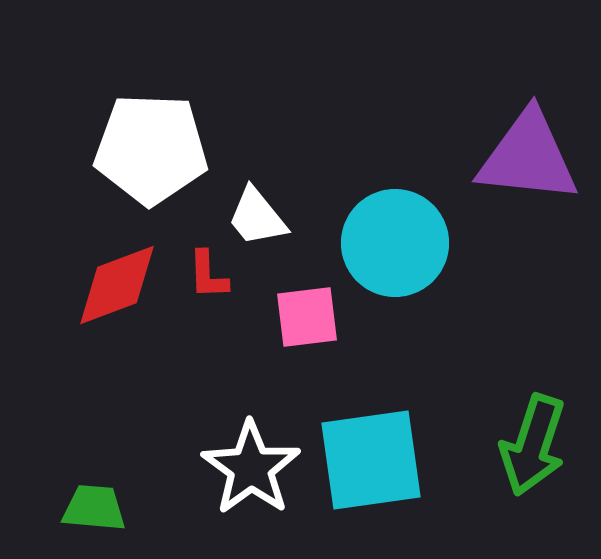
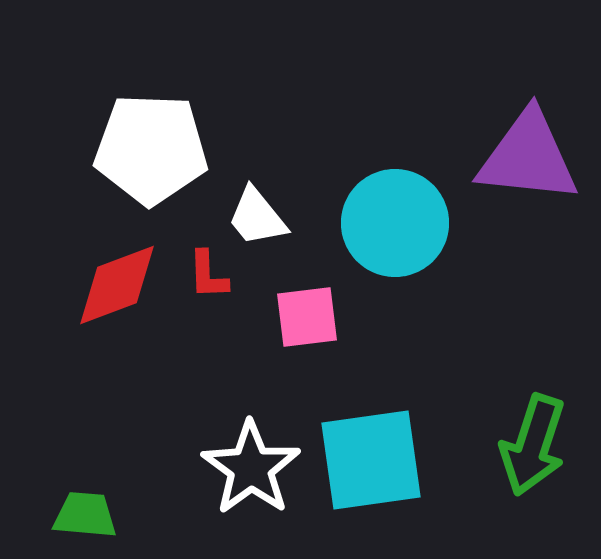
cyan circle: moved 20 px up
green trapezoid: moved 9 px left, 7 px down
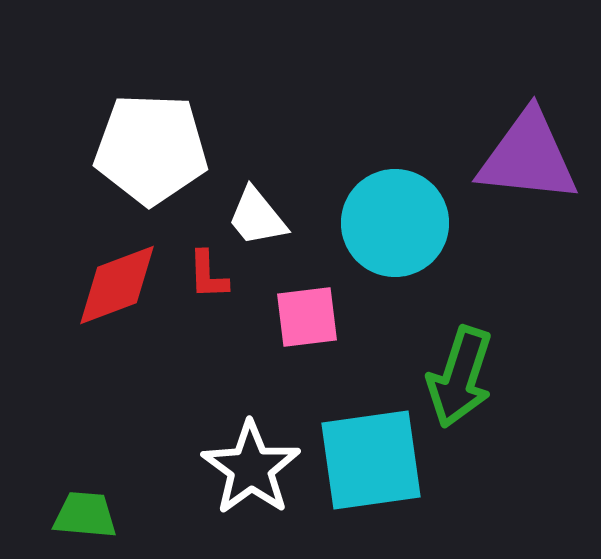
green arrow: moved 73 px left, 68 px up
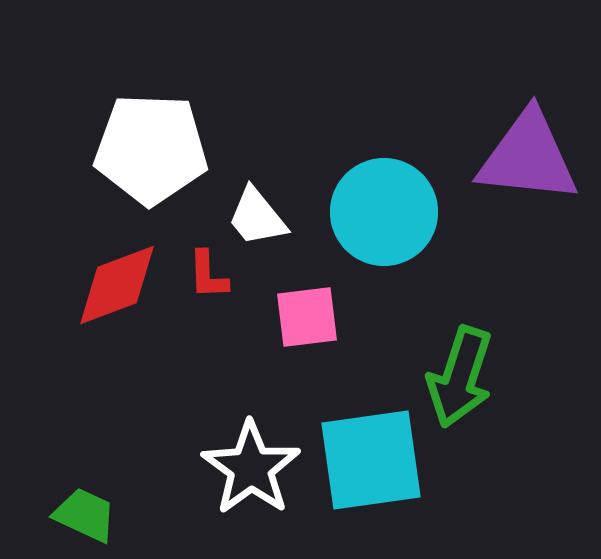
cyan circle: moved 11 px left, 11 px up
green trapezoid: rotated 20 degrees clockwise
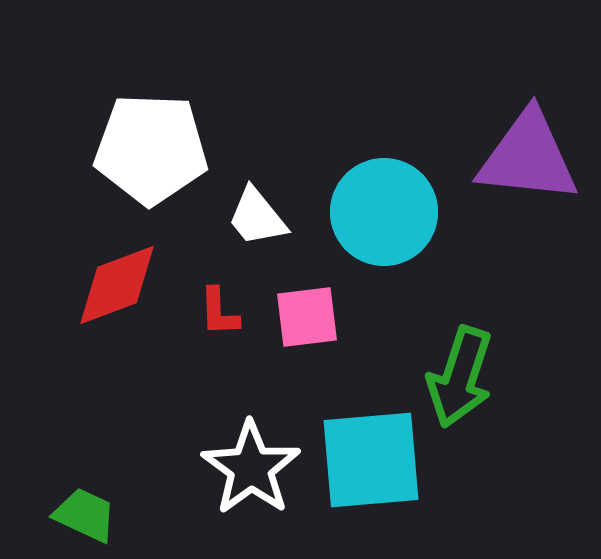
red L-shape: moved 11 px right, 37 px down
cyan square: rotated 3 degrees clockwise
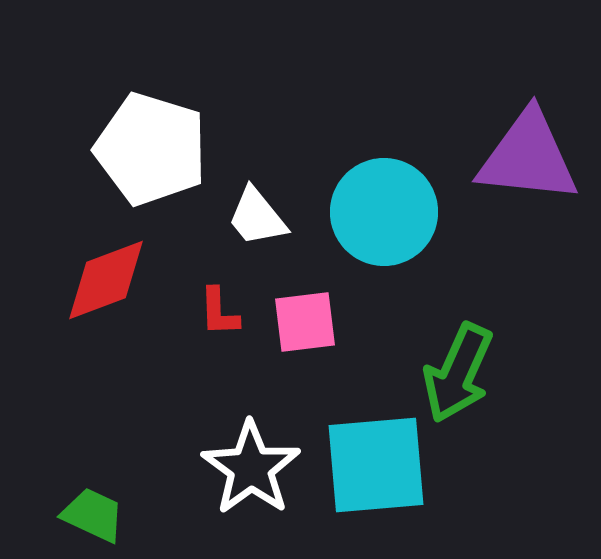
white pentagon: rotated 15 degrees clockwise
red diamond: moved 11 px left, 5 px up
pink square: moved 2 px left, 5 px down
green arrow: moved 2 px left, 4 px up; rotated 6 degrees clockwise
cyan square: moved 5 px right, 5 px down
green trapezoid: moved 8 px right
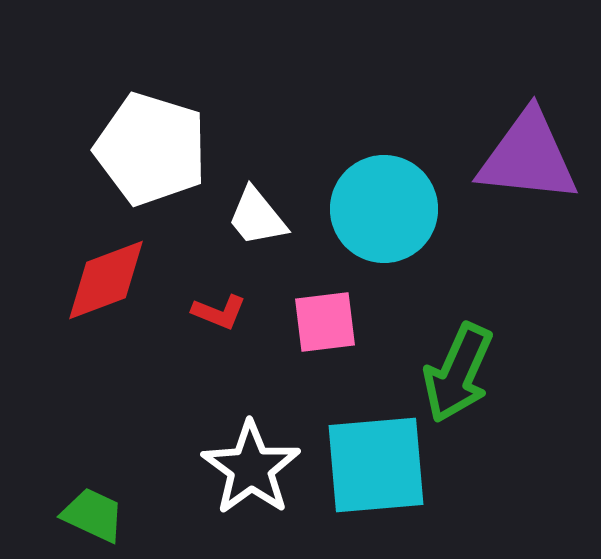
cyan circle: moved 3 px up
red L-shape: rotated 66 degrees counterclockwise
pink square: moved 20 px right
